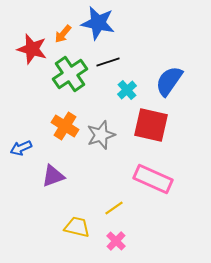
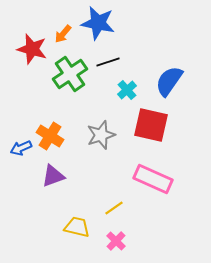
orange cross: moved 15 px left, 10 px down
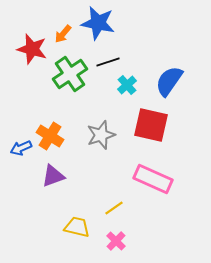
cyan cross: moved 5 px up
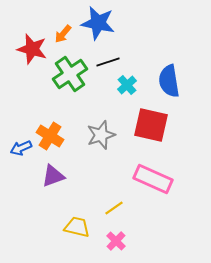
blue semicircle: rotated 44 degrees counterclockwise
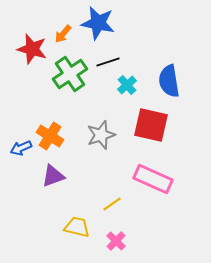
yellow line: moved 2 px left, 4 px up
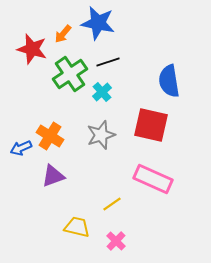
cyan cross: moved 25 px left, 7 px down
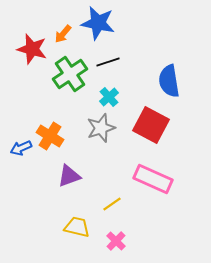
cyan cross: moved 7 px right, 5 px down
red square: rotated 15 degrees clockwise
gray star: moved 7 px up
purple triangle: moved 16 px right
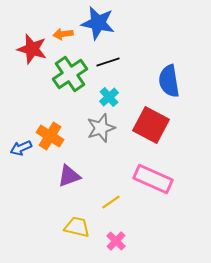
orange arrow: rotated 42 degrees clockwise
yellow line: moved 1 px left, 2 px up
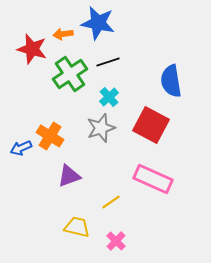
blue semicircle: moved 2 px right
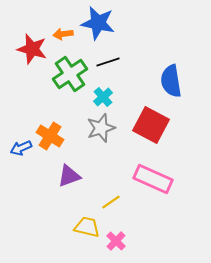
cyan cross: moved 6 px left
yellow trapezoid: moved 10 px right
